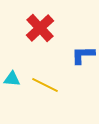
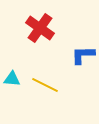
red cross: rotated 12 degrees counterclockwise
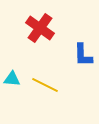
blue L-shape: rotated 90 degrees counterclockwise
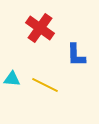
blue L-shape: moved 7 px left
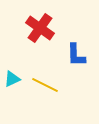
cyan triangle: rotated 30 degrees counterclockwise
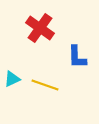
blue L-shape: moved 1 px right, 2 px down
yellow line: rotated 8 degrees counterclockwise
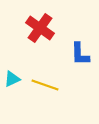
blue L-shape: moved 3 px right, 3 px up
